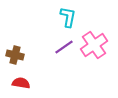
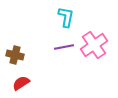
cyan L-shape: moved 2 px left
purple line: rotated 24 degrees clockwise
red semicircle: rotated 42 degrees counterclockwise
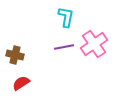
pink cross: moved 1 px up
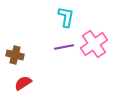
red semicircle: moved 2 px right
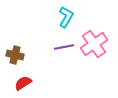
cyan L-shape: rotated 20 degrees clockwise
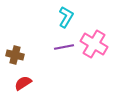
pink cross: rotated 24 degrees counterclockwise
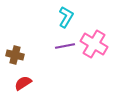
purple line: moved 1 px right, 1 px up
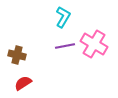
cyan L-shape: moved 3 px left
brown cross: moved 2 px right
